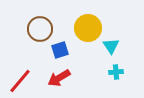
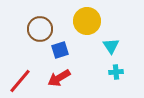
yellow circle: moved 1 px left, 7 px up
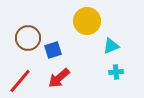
brown circle: moved 12 px left, 9 px down
cyan triangle: rotated 42 degrees clockwise
blue square: moved 7 px left
red arrow: rotated 10 degrees counterclockwise
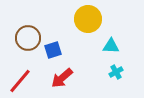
yellow circle: moved 1 px right, 2 px up
cyan triangle: rotated 24 degrees clockwise
cyan cross: rotated 24 degrees counterclockwise
red arrow: moved 3 px right
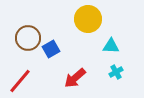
blue square: moved 2 px left, 1 px up; rotated 12 degrees counterclockwise
red arrow: moved 13 px right
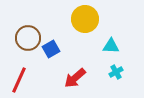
yellow circle: moved 3 px left
red line: moved 1 px left, 1 px up; rotated 16 degrees counterclockwise
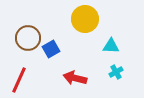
red arrow: rotated 55 degrees clockwise
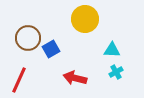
cyan triangle: moved 1 px right, 4 px down
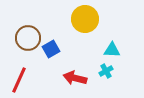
cyan cross: moved 10 px left, 1 px up
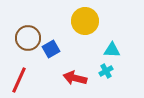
yellow circle: moved 2 px down
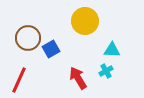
red arrow: moved 3 px right; rotated 45 degrees clockwise
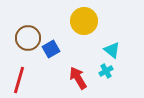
yellow circle: moved 1 px left
cyan triangle: rotated 36 degrees clockwise
red line: rotated 8 degrees counterclockwise
